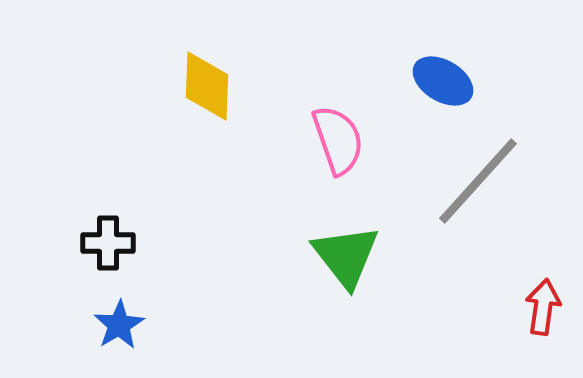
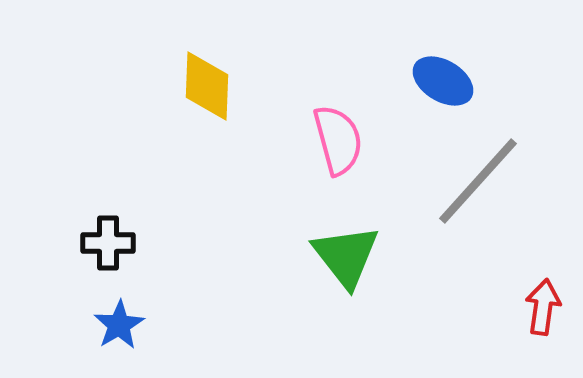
pink semicircle: rotated 4 degrees clockwise
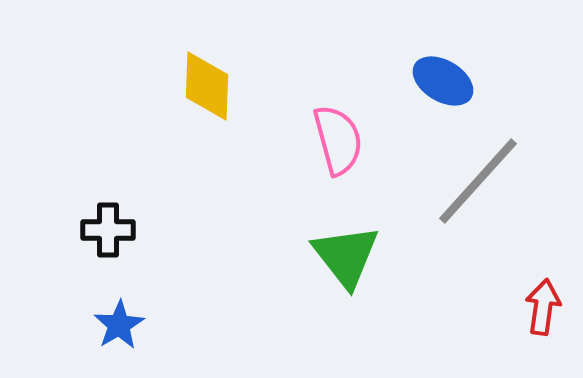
black cross: moved 13 px up
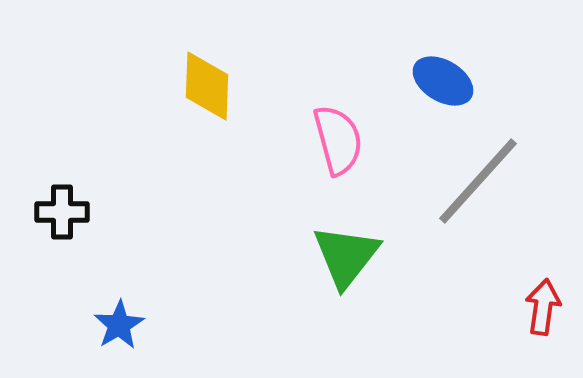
black cross: moved 46 px left, 18 px up
green triangle: rotated 16 degrees clockwise
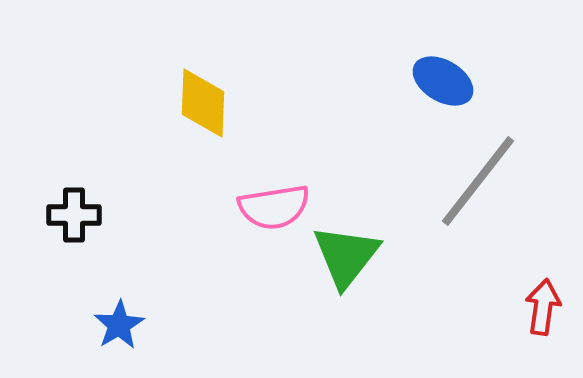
yellow diamond: moved 4 px left, 17 px down
pink semicircle: moved 64 px left, 67 px down; rotated 96 degrees clockwise
gray line: rotated 4 degrees counterclockwise
black cross: moved 12 px right, 3 px down
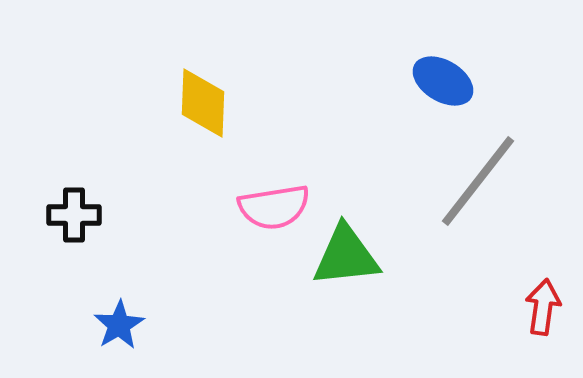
green triangle: rotated 46 degrees clockwise
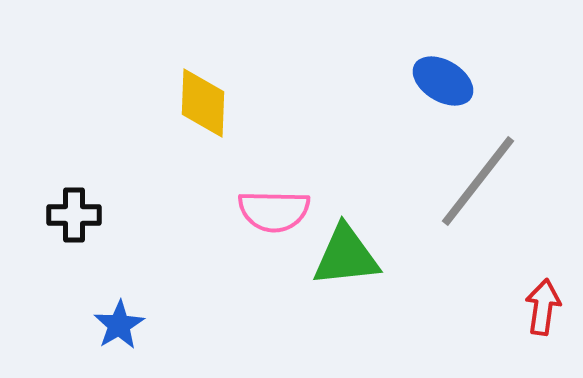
pink semicircle: moved 4 px down; rotated 10 degrees clockwise
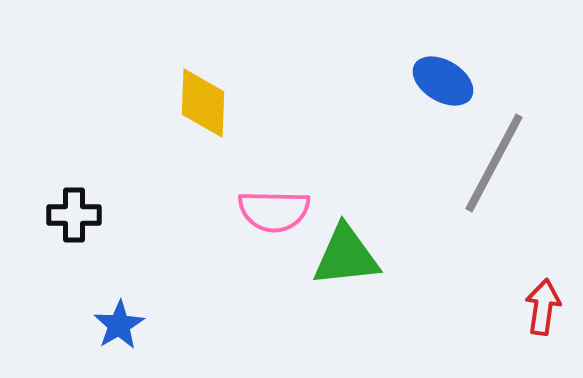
gray line: moved 16 px right, 18 px up; rotated 10 degrees counterclockwise
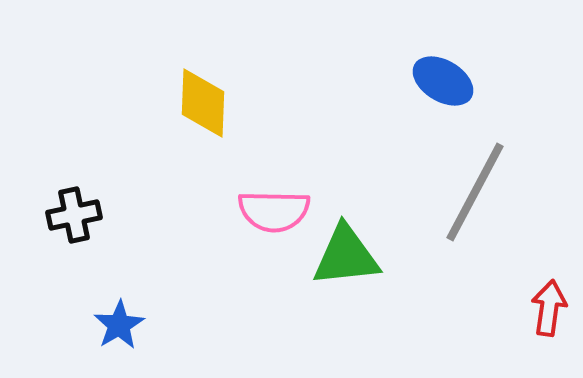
gray line: moved 19 px left, 29 px down
black cross: rotated 12 degrees counterclockwise
red arrow: moved 6 px right, 1 px down
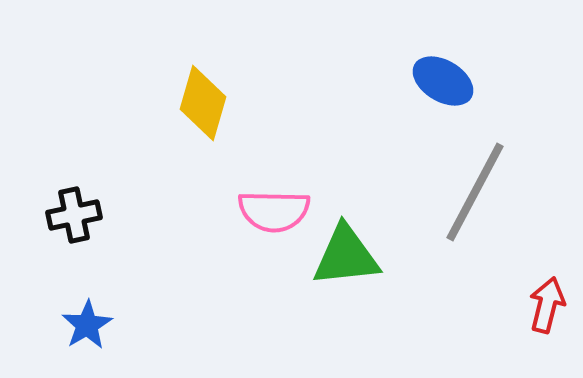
yellow diamond: rotated 14 degrees clockwise
red arrow: moved 2 px left, 3 px up; rotated 6 degrees clockwise
blue star: moved 32 px left
